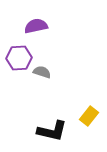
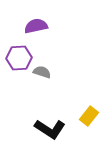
black L-shape: moved 2 px left, 2 px up; rotated 20 degrees clockwise
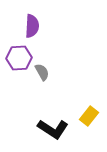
purple semicircle: moved 4 px left; rotated 105 degrees clockwise
gray semicircle: rotated 42 degrees clockwise
black L-shape: moved 3 px right
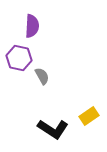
purple hexagon: rotated 15 degrees clockwise
gray semicircle: moved 4 px down
yellow rectangle: rotated 18 degrees clockwise
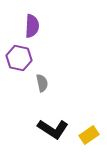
gray semicircle: moved 7 px down; rotated 18 degrees clockwise
yellow rectangle: moved 19 px down
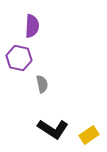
gray semicircle: moved 1 px down
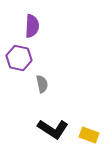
yellow rectangle: rotated 54 degrees clockwise
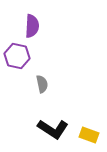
purple hexagon: moved 2 px left, 2 px up
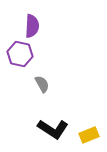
purple hexagon: moved 3 px right, 2 px up
gray semicircle: rotated 18 degrees counterclockwise
yellow rectangle: rotated 42 degrees counterclockwise
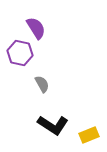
purple semicircle: moved 4 px right, 2 px down; rotated 35 degrees counterclockwise
purple hexagon: moved 1 px up
black L-shape: moved 4 px up
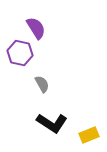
black L-shape: moved 1 px left, 2 px up
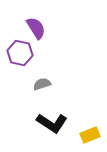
gray semicircle: rotated 78 degrees counterclockwise
yellow rectangle: moved 1 px right
